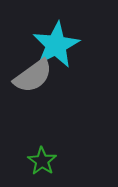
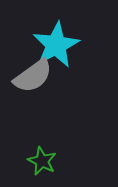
green star: rotated 8 degrees counterclockwise
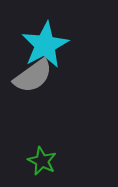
cyan star: moved 11 px left
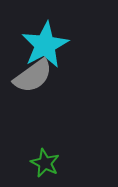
green star: moved 3 px right, 2 px down
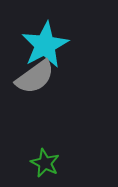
gray semicircle: moved 2 px right, 1 px down
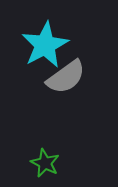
gray semicircle: moved 31 px right
